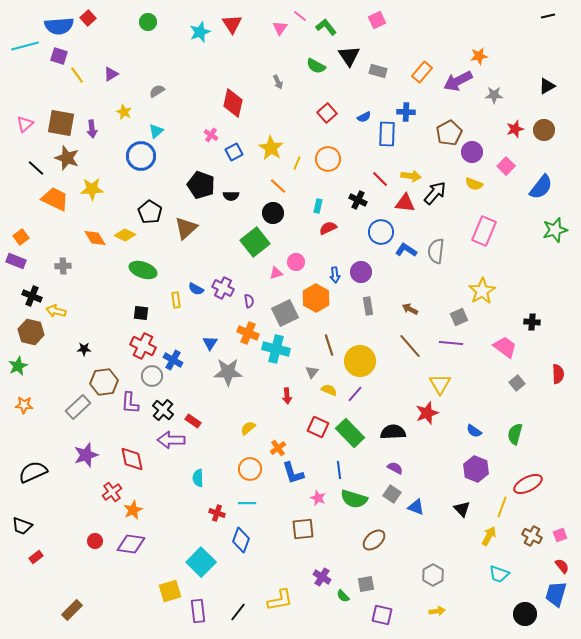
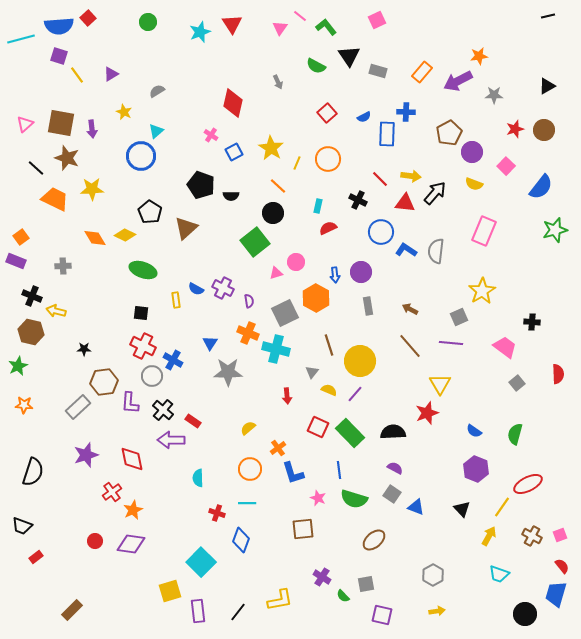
cyan line at (25, 46): moved 4 px left, 7 px up
black semicircle at (33, 472): rotated 132 degrees clockwise
yellow line at (502, 507): rotated 15 degrees clockwise
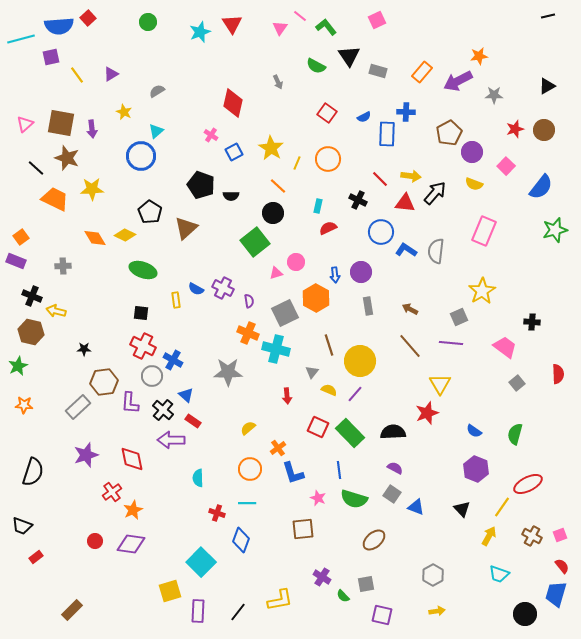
purple square at (59, 56): moved 8 px left, 1 px down; rotated 30 degrees counterclockwise
red square at (327, 113): rotated 12 degrees counterclockwise
blue triangle at (210, 343): moved 24 px left, 52 px down; rotated 21 degrees counterclockwise
purple rectangle at (198, 611): rotated 10 degrees clockwise
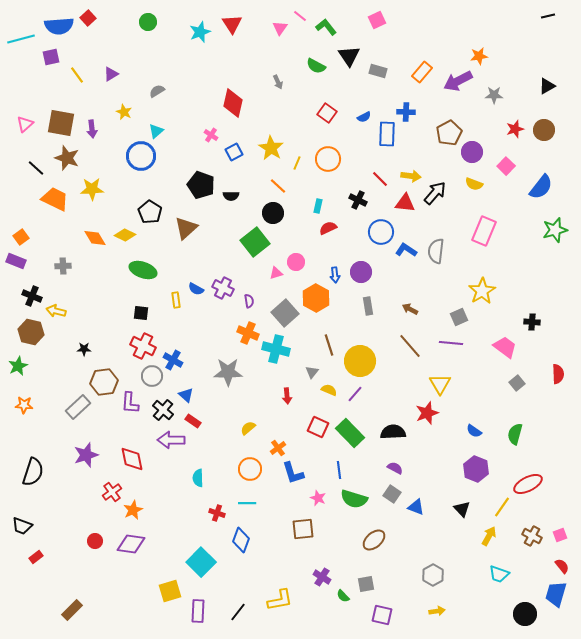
gray square at (285, 313): rotated 16 degrees counterclockwise
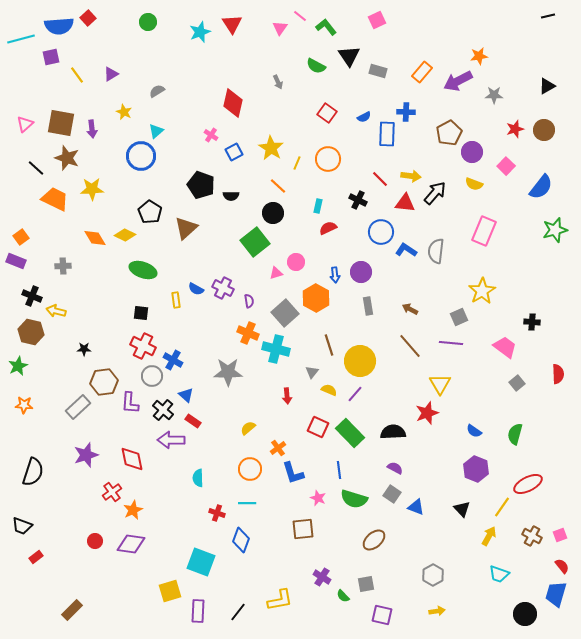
cyan square at (201, 562): rotated 24 degrees counterclockwise
